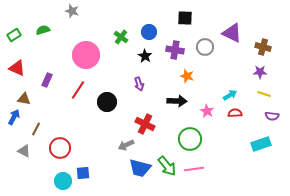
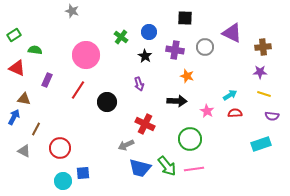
green semicircle: moved 8 px left, 20 px down; rotated 24 degrees clockwise
brown cross: rotated 21 degrees counterclockwise
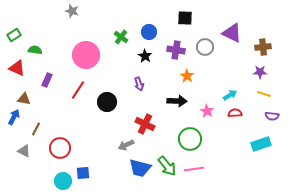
purple cross: moved 1 px right
orange star: rotated 16 degrees clockwise
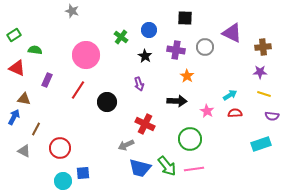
blue circle: moved 2 px up
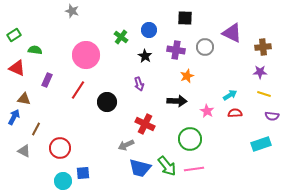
orange star: rotated 16 degrees clockwise
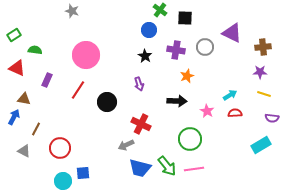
green cross: moved 39 px right, 27 px up
purple semicircle: moved 2 px down
red cross: moved 4 px left
cyan rectangle: moved 1 px down; rotated 12 degrees counterclockwise
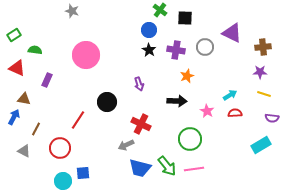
black star: moved 4 px right, 6 px up
red line: moved 30 px down
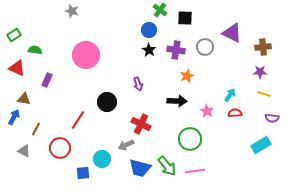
purple arrow: moved 1 px left
cyan arrow: rotated 24 degrees counterclockwise
pink line: moved 1 px right, 2 px down
cyan circle: moved 39 px right, 22 px up
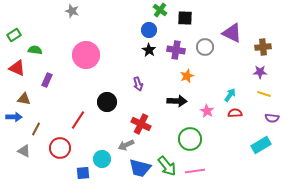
blue arrow: rotated 63 degrees clockwise
